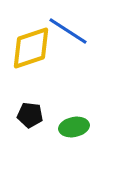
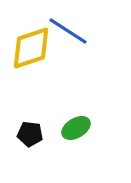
black pentagon: moved 19 px down
green ellipse: moved 2 px right, 1 px down; rotated 20 degrees counterclockwise
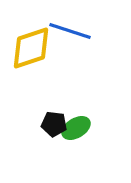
blue line: moved 2 px right; rotated 15 degrees counterclockwise
black pentagon: moved 24 px right, 10 px up
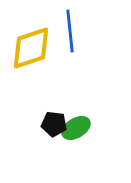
blue line: rotated 66 degrees clockwise
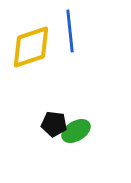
yellow diamond: moved 1 px up
green ellipse: moved 3 px down
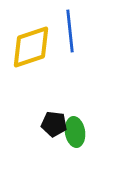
green ellipse: moved 1 px left, 1 px down; rotated 68 degrees counterclockwise
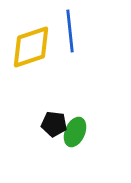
green ellipse: rotated 32 degrees clockwise
